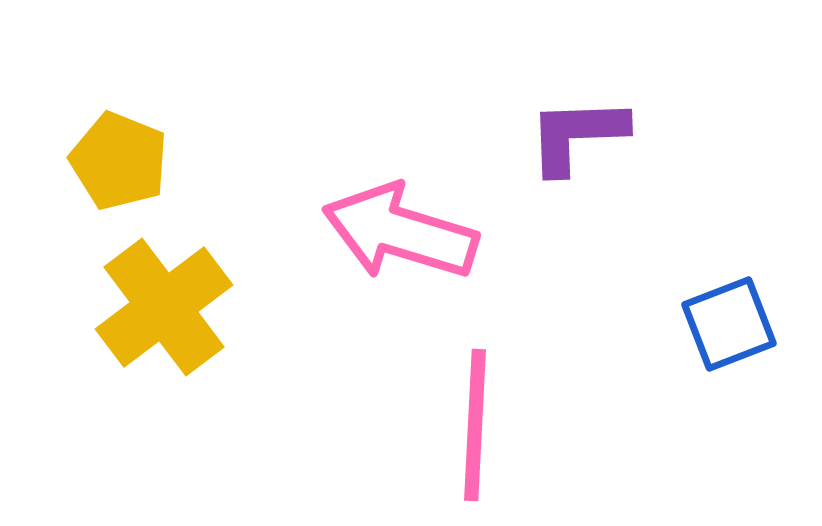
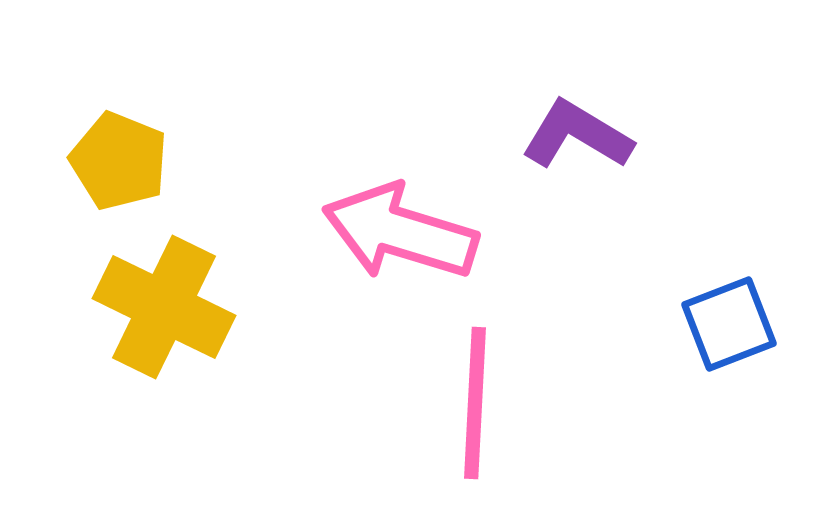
purple L-shape: rotated 33 degrees clockwise
yellow cross: rotated 27 degrees counterclockwise
pink line: moved 22 px up
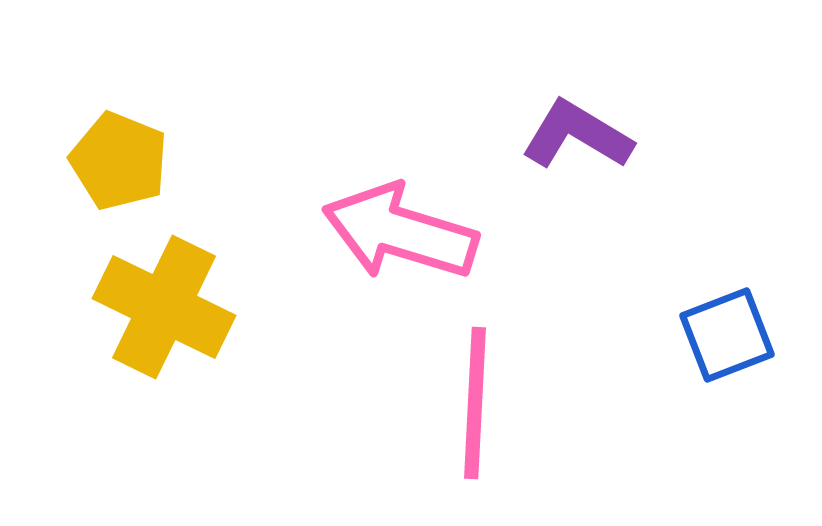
blue square: moved 2 px left, 11 px down
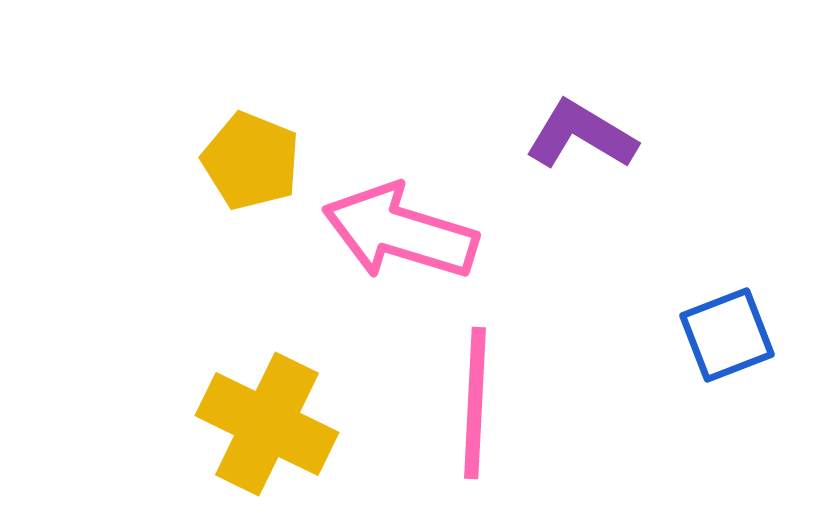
purple L-shape: moved 4 px right
yellow pentagon: moved 132 px right
yellow cross: moved 103 px right, 117 px down
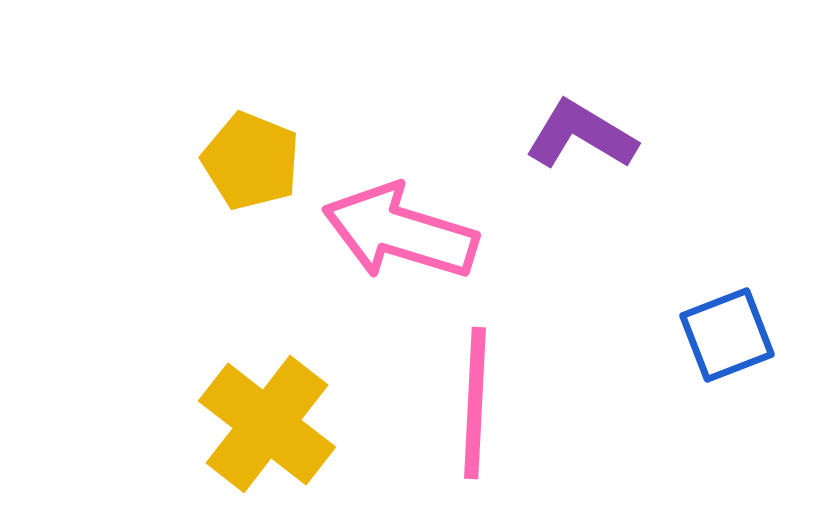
yellow cross: rotated 12 degrees clockwise
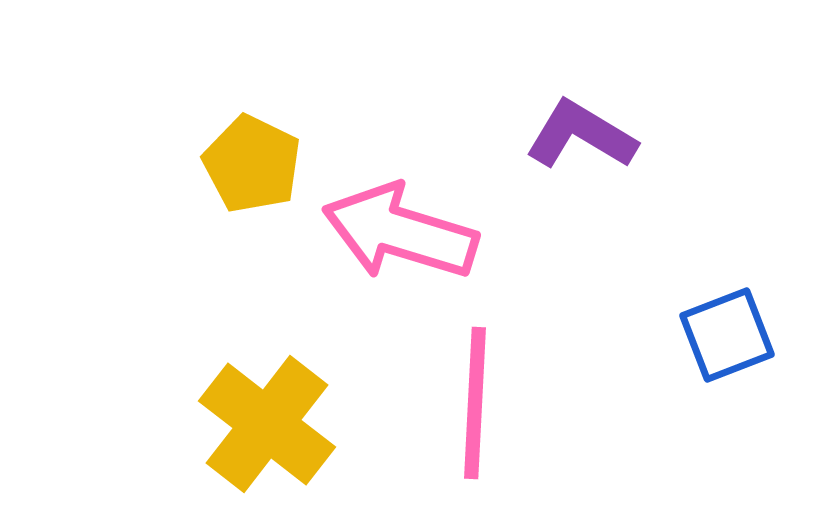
yellow pentagon: moved 1 px right, 3 px down; rotated 4 degrees clockwise
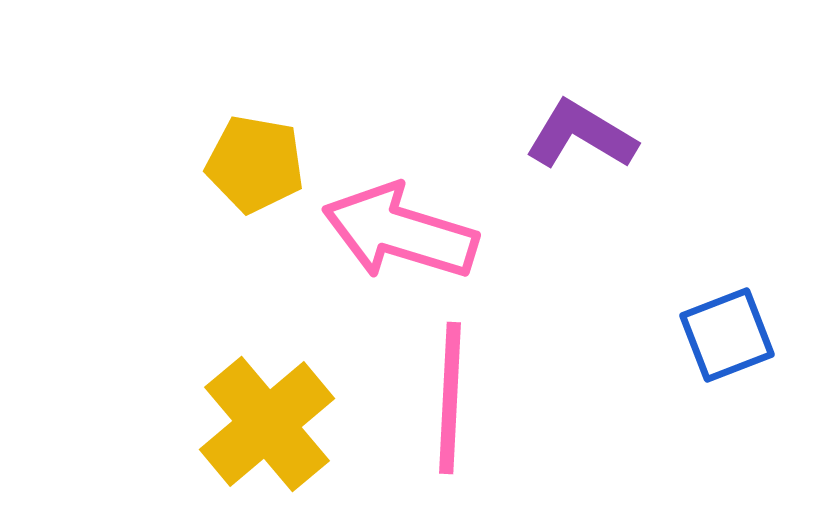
yellow pentagon: moved 3 px right; rotated 16 degrees counterclockwise
pink line: moved 25 px left, 5 px up
yellow cross: rotated 12 degrees clockwise
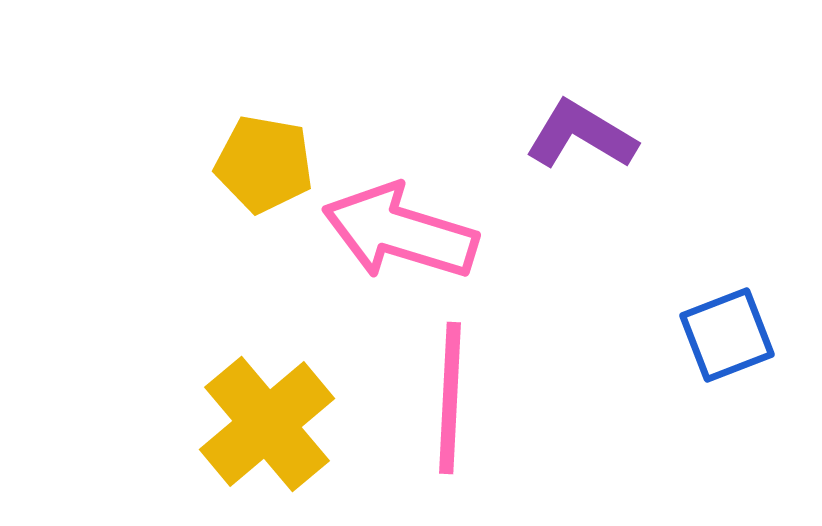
yellow pentagon: moved 9 px right
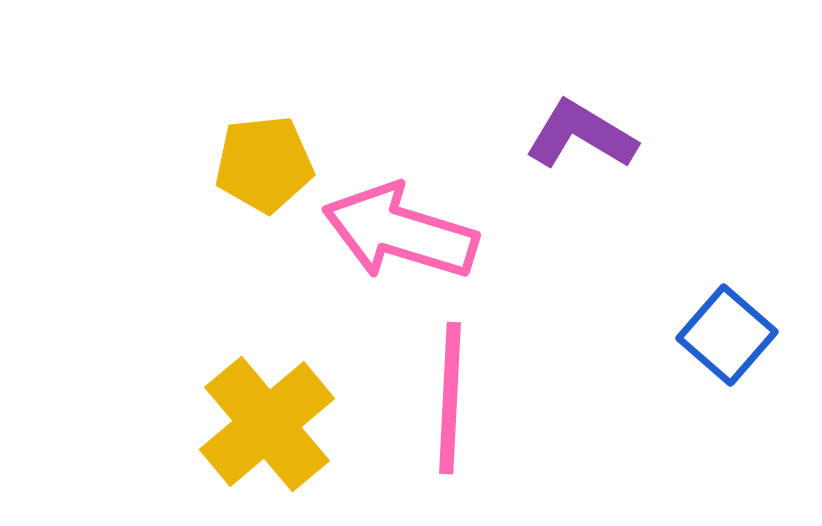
yellow pentagon: rotated 16 degrees counterclockwise
blue square: rotated 28 degrees counterclockwise
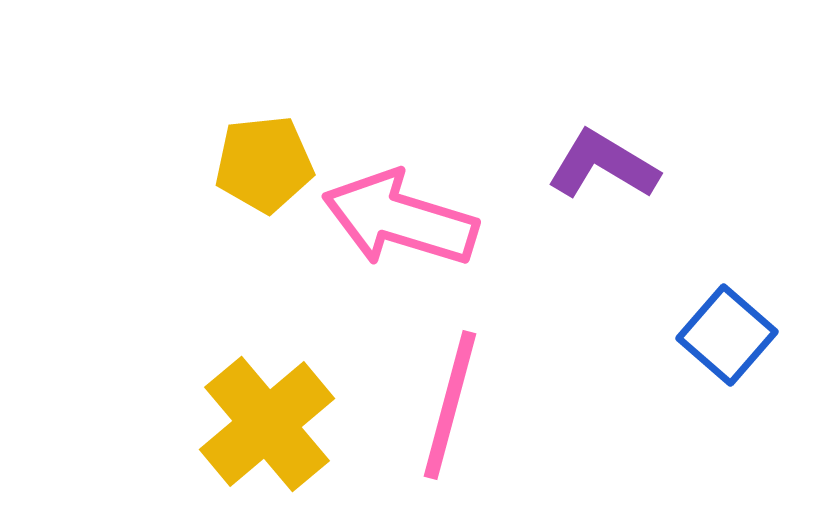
purple L-shape: moved 22 px right, 30 px down
pink arrow: moved 13 px up
pink line: moved 7 px down; rotated 12 degrees clockwise
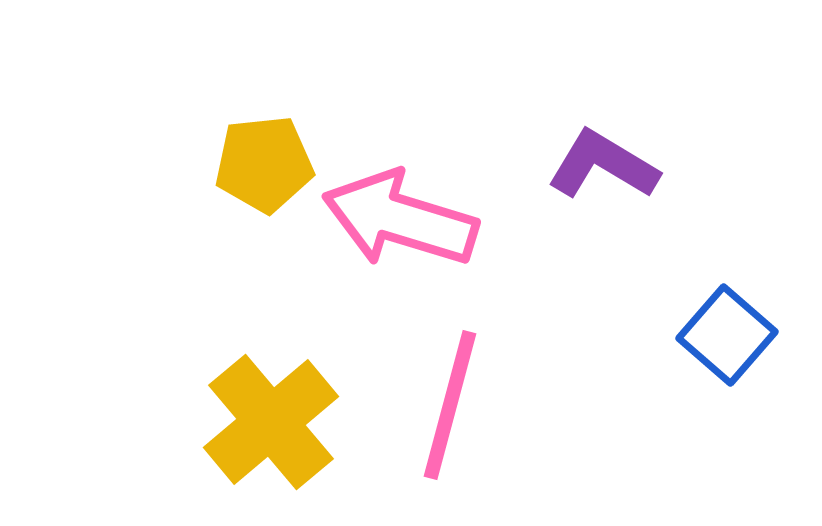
yellow cross: moved 4 px right, 2 px up
